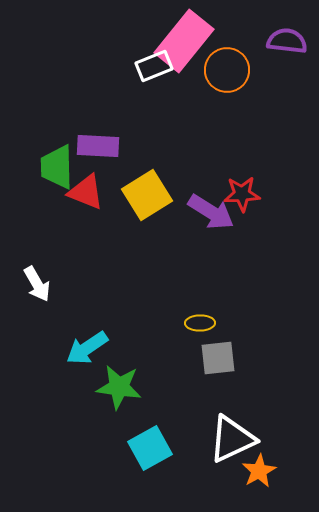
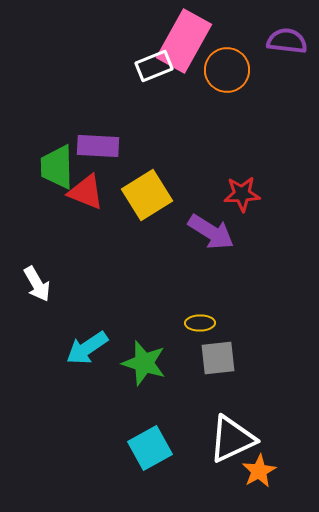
pink rectangle: rotated 10 degrees counterclockwise
purple arrow: moved 20 px down
green star: moved 25 px right, 24 px up; rotated 9 degrees clockwise
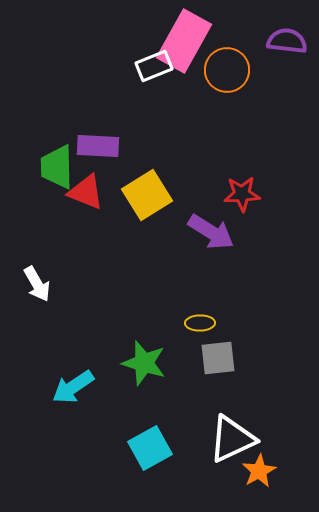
cyan arrow: moved 14 px left, 39 px down
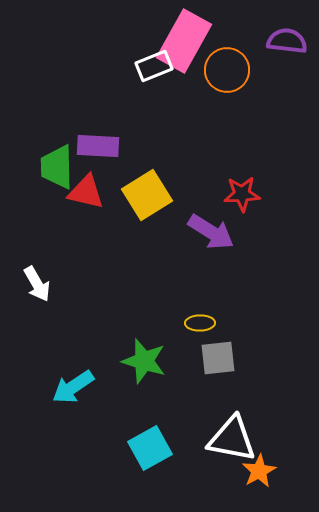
red triangle: rotated 9 degrees counterclockwise
green star: moved 2 px up
white triangle: rotated 36 degrees clockwise
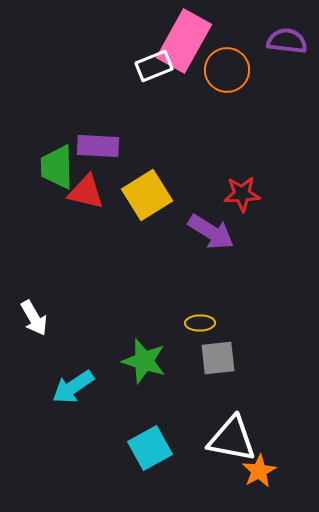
white arrow: moved 3 px left, 34 px down
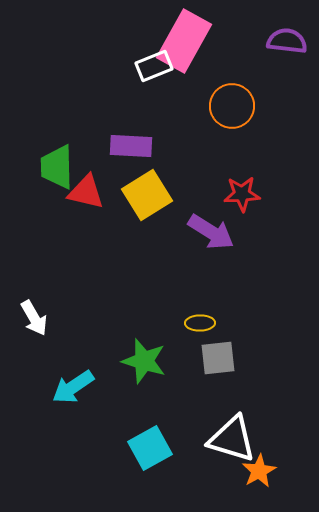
orange circle: moved 5 px right, 36 px down
purple rectangle: moved 33 px right
white triangle: rotated 6 degrees clockwise
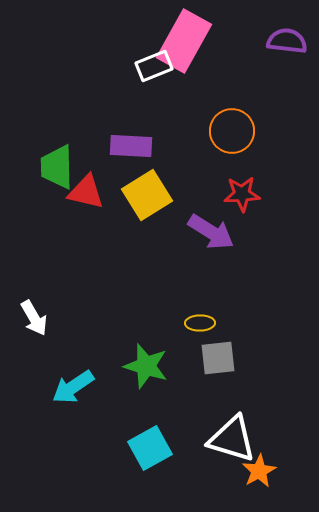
orange circle: moved 25 px down
green star: moved 2 px right, 5 px down
